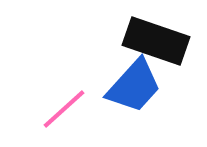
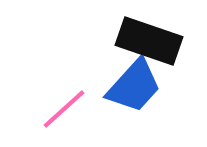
black rectangle: moved 7 px left
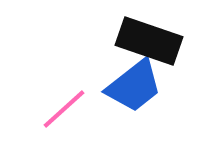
blue trapezoid: rotated 10 degrees clockwise
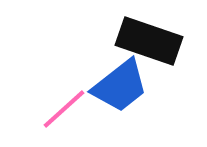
blue trapezoid: moved 14 px left
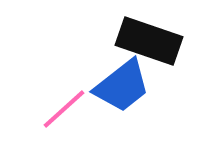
blue trapezoid: moved 2 px right
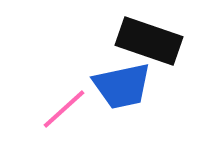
blue trapezoid: rotated 26 degrees clockwise
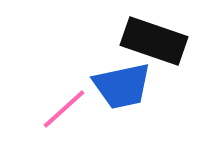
black rectangle: moved 5 px right
